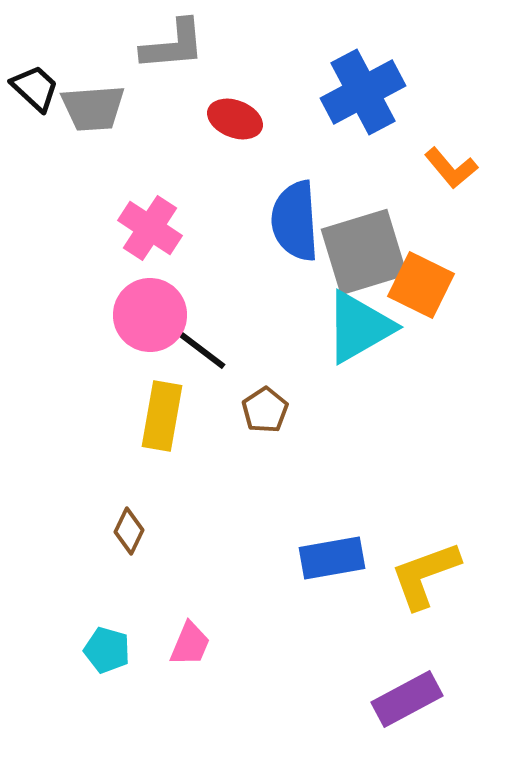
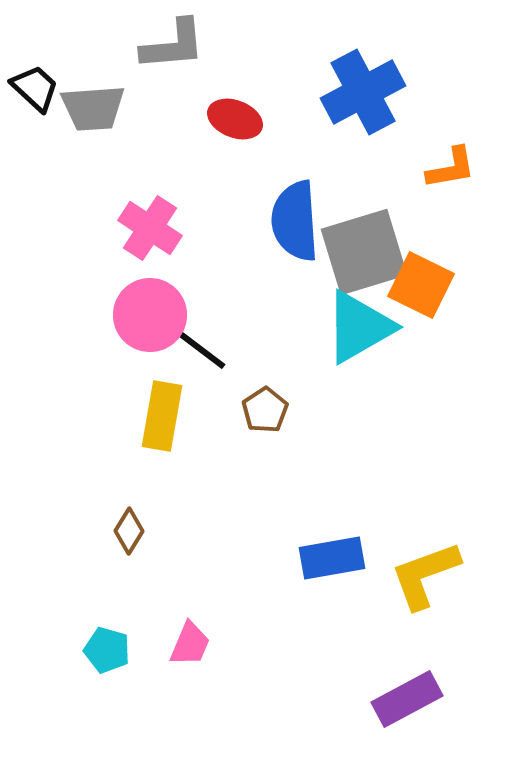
orange L-shape: rotated 60 degrees counterclockwise
brown diamond: rotated 6 degrees clockwise
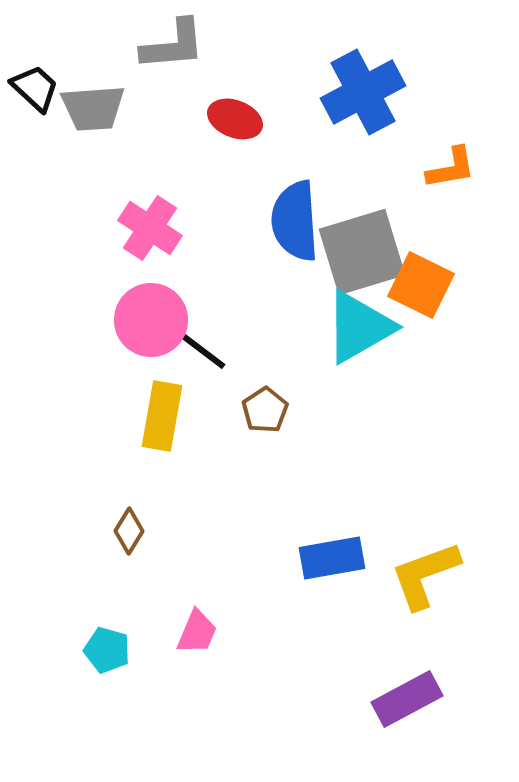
gray square: moved 2 px left
pink circle: moved 1 px right, 5 px down
pink trapezoid: moved 7 px right, 12 px up
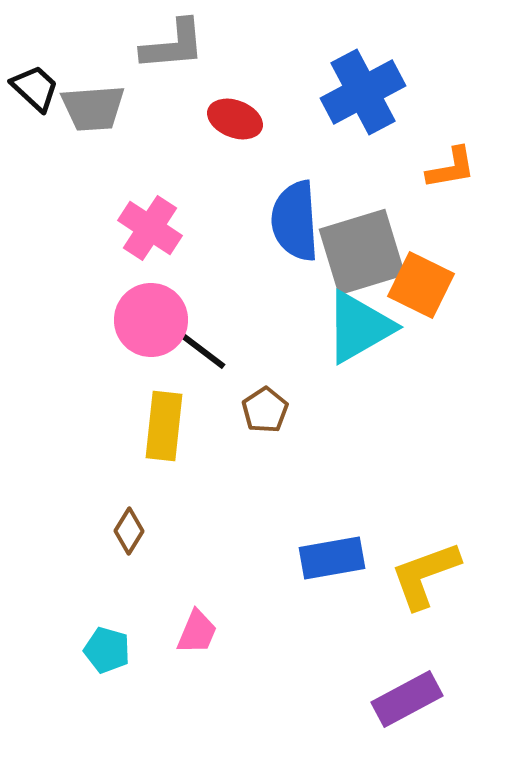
yellow rectangle: moved 2 px right, 10 px down; rotated 4 degrees counterclockwise
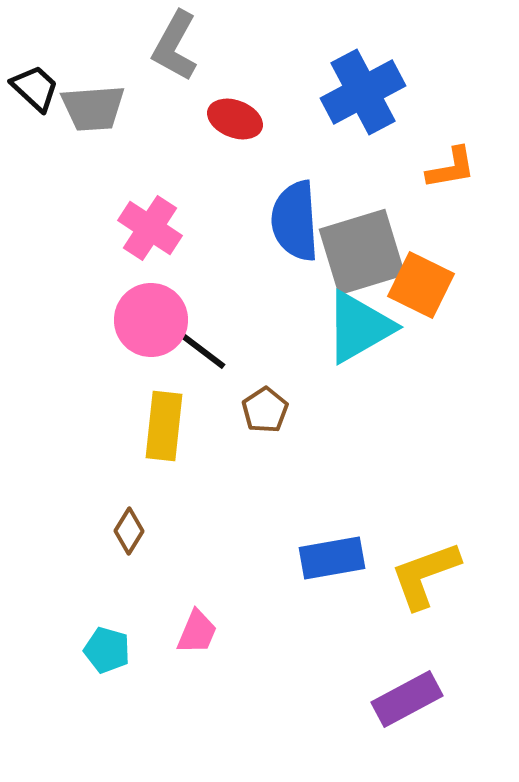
gray L-shape: moved 2 px right, 1 px down; rotated 124 degrees clockwise
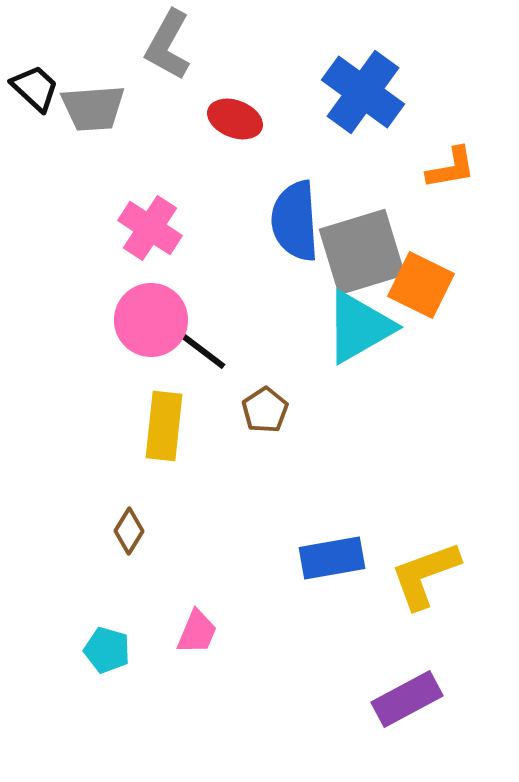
gray L-shape: moved 7 px left, 1 px up
blue cross: rotated 26 degrees counterclockwise
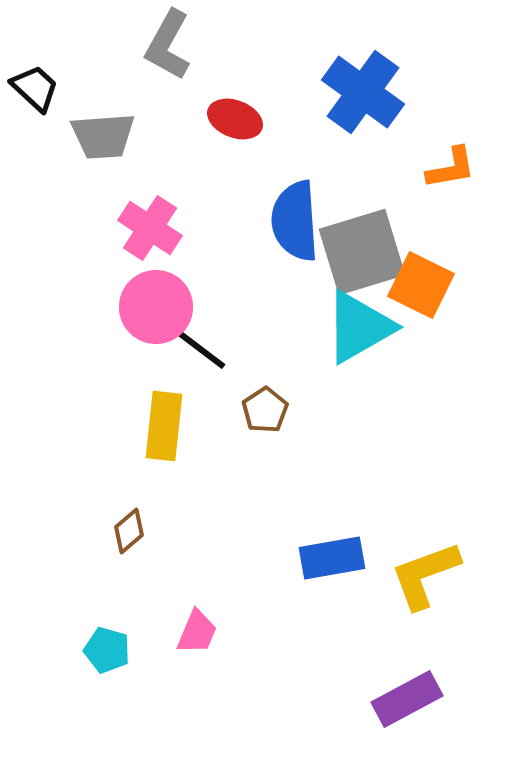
gray trapezoid: moved 10 px right, 28 px down
pink circle: moved 5 px right, 13 px up
brown diamond: rotated 18 degrees clockwise
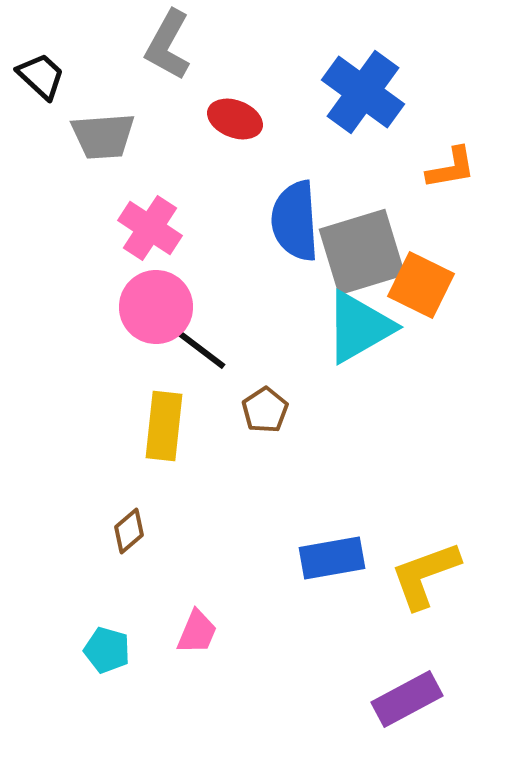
black trapezoid: moved 6 px right, 12 px up
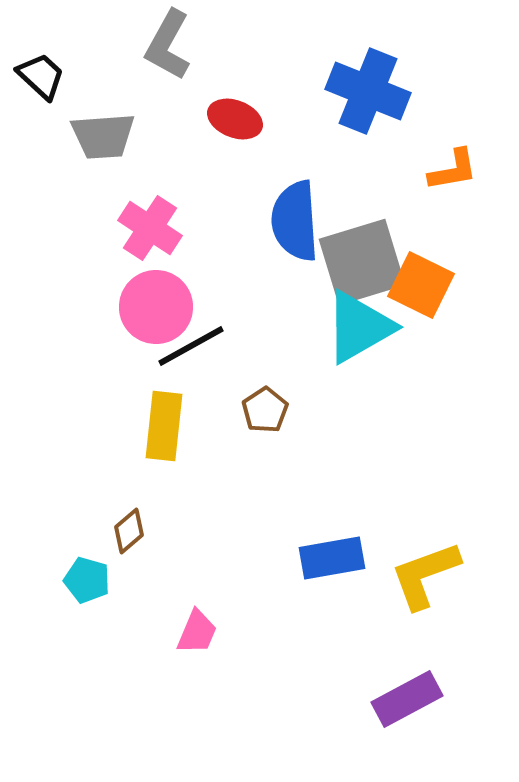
blue cross: moved 5 px right, 1 px up; rotated 14 degrees counterclockwise
orange L-shape: moved 2 px right, 2 px down
gray square: moved 10 px down
black line: moved 4 px left, 1 px down; rotated 66 degrees counterclockwise
cyan pentagon: moved 20 px left, 70 px up
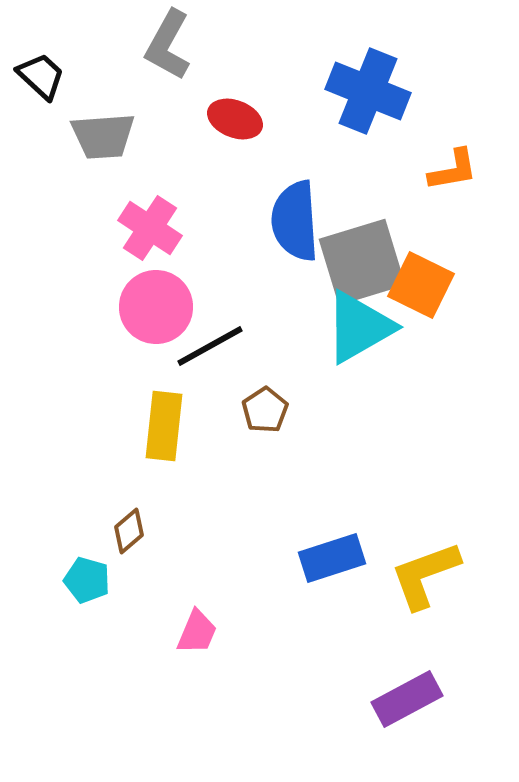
black line: moved 19 px right
blue rectangle: rotated 8 degrees counterclockwise
